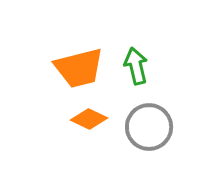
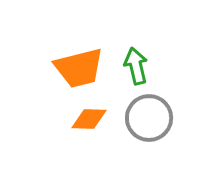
orange diamond: rotated 24 degrees counterclockwise
gray circle: moved 9 px up
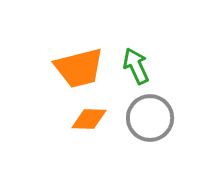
green arrow: rotated 12 degrees counterclockwise
gray circle: moved 1 px right
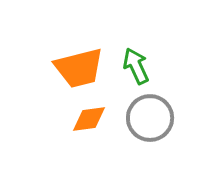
orange diamond: rotated 9 degrees counterclockwise
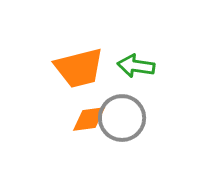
green arrow: rotated 57 degrees counterclockwise
gray circle: moved 28 px left
